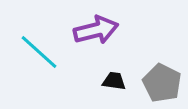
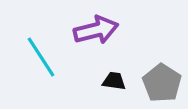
cyan line: moved 2 px right, 5 px down; rotated 15 degrees clockwise
gray pentagon: rotated 6 degrees clockwise
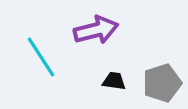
gray pentagon: rotated 21 degrees clockwise
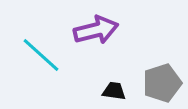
cyan line: moved 2 px up; rotated 15 degrees counterclockwise
black trapezoid: moved 10 px down
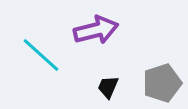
black trapezoid: moved 6 px left, 4 px up; rotated 75 degrees counterclockwise
